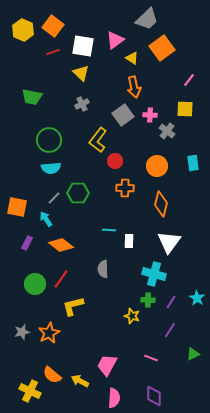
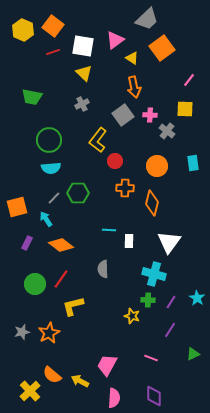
yellow triangle at (81, 73): moved 3 px right
orange diamond at (161, 204): moved 9 px left, 1 px up
orange square at (17, 207): rotated 25 degrees counterclockwise
yellow cross at (30, 391): rotated 20 degrees clockwise
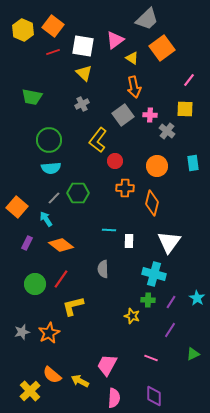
orange square at (17, 207): rotated 35 degrees counterclockwise
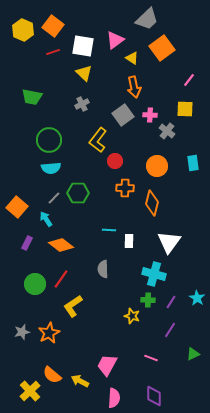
yellow L-shape at (73, 306): rotated 20 degrees counterclockwise
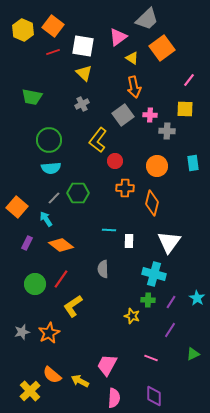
pink triangle at (115, 40): moved 3 px right, 3 px up
gray cross at (167, 131): rotated 35 degrees counterclockwise
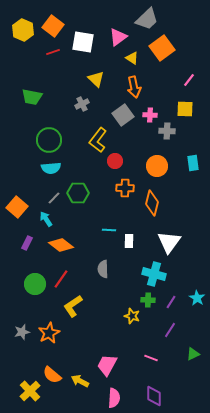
white square at (83, 46): moved 4 px up
yellow triangle at (84, 73): moved 12 px right, 6 px down
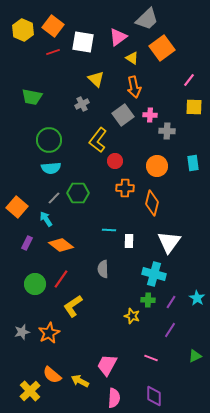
yellow square at (185, 109): moved 9 px right, 2 px up
green triangle at (193, 354): moved 2 px right, 2 px down
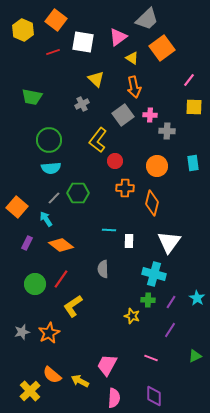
orange square at (53, 26): moved 3 px right, 6 px up
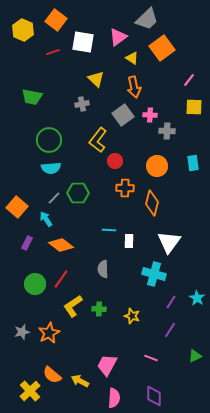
gray cross at (82, 104): rotated 16 degrees clockwise
green cross at (148, 300): moved 49 px left, 9 px down
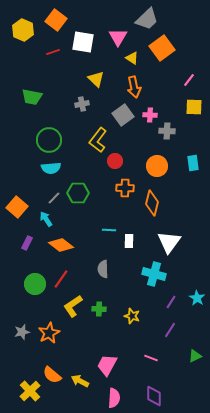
pink triangle at (118, 37): rotated 24 degrees counterclockwise
